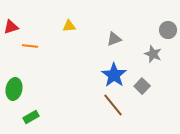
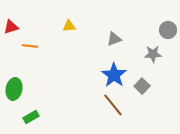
gray star: rotated 24 degrees counterclockwise
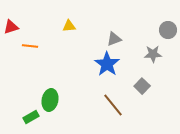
blue star: moved 7 px left, 11 px up
green ellipse: moved 36 px right, 11 px down
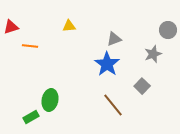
gray star: rotated 18 degrees counterclockwise
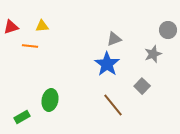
yellow triangle: moved 27 px left
green rectangle: moved 9 px left
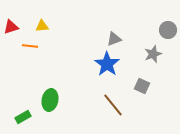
gray square: rotated 21 degrees counterclockwise
green rectangle: moved 1 px right
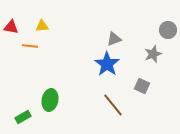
red triangle: rotated 28 degrees clockwise
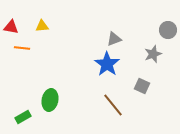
orange line: moved 8 px left, 2 px down
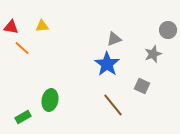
orange line: rotated 35 degrees clockwise
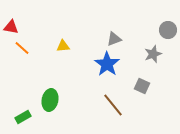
yellow triangle: moved 21 px right, 20 px down
